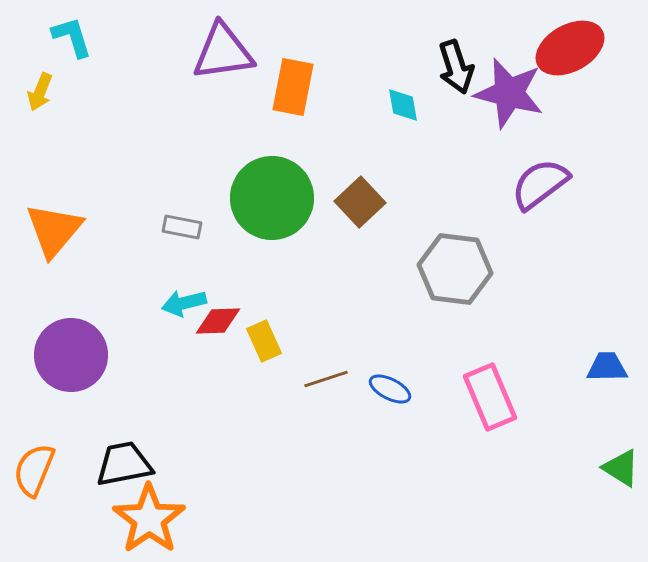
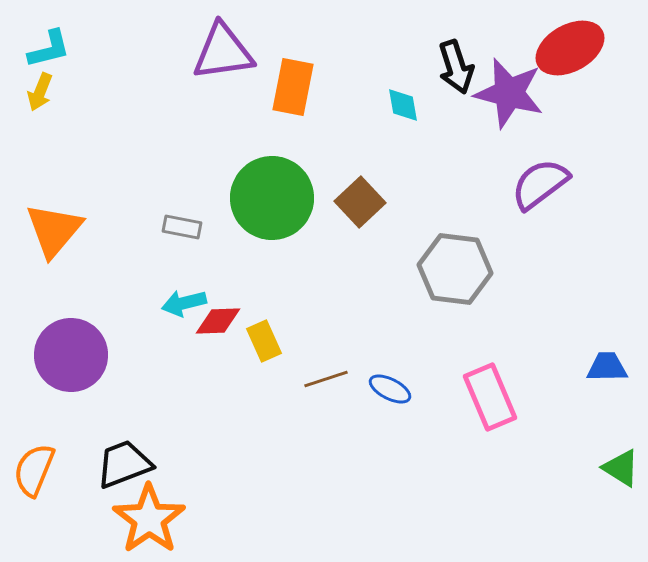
cyan L-shape: moved 23 px left, 12 px down; rotated 93 degrees clockwise
black trapezoid: rotated 10 degrees counterclockwise
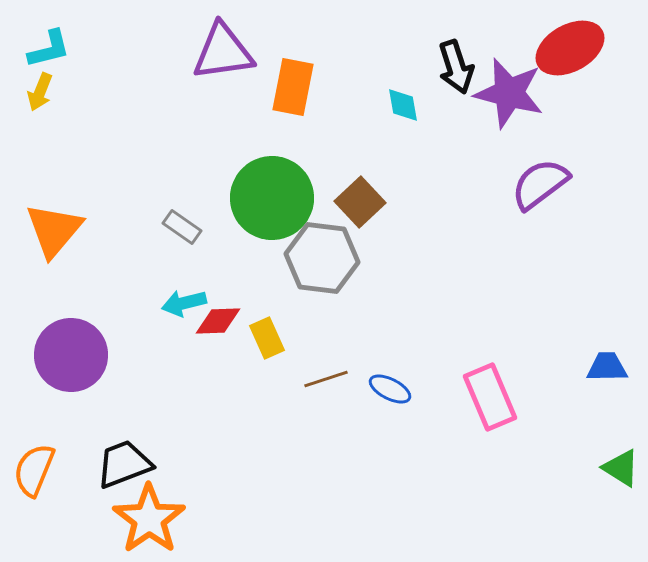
gray rectangle: rotated 24 degrees clockwise
gray hexagon: moved 133 px left, 11 px up
yellow rectangle: moved 3 px right, 3 px up
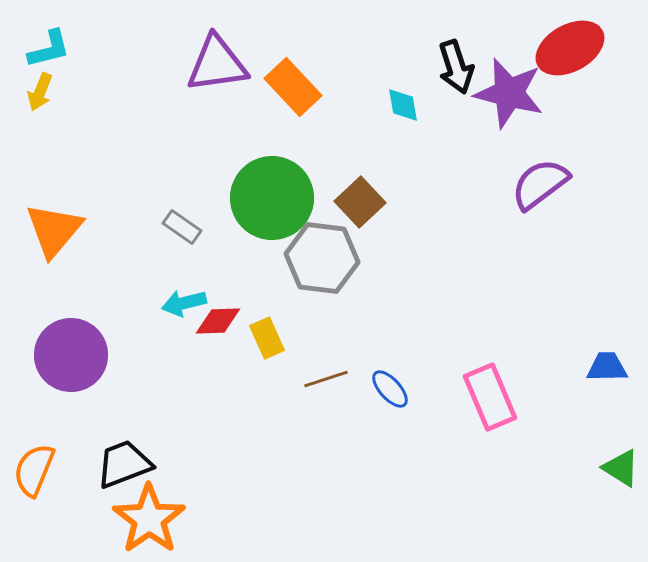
purple triangle: moved 6 px left, 12 px down
orange rectangle: rotated 54 degrees counterclockwise
blue ellipse: rotated 21 degrees clockwise
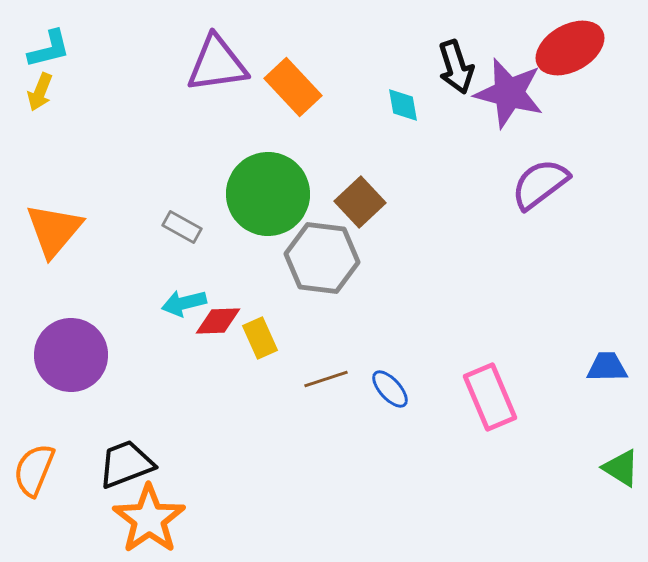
green circle: moved 4 px left, 4 px up
gray rectangle: rotated 6 degrees counterclockwise
yellow rectangle: moved 7 px left
black trapezoid: moved 2 px right
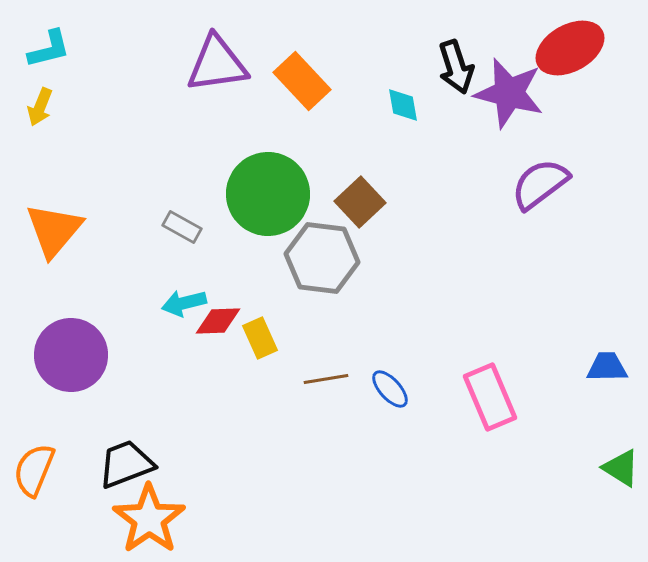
orange rectangle: moved 9 px right, 6 px up
yellow arrow: moved 15 px down
brown line: rotated 9 degrees clockwise
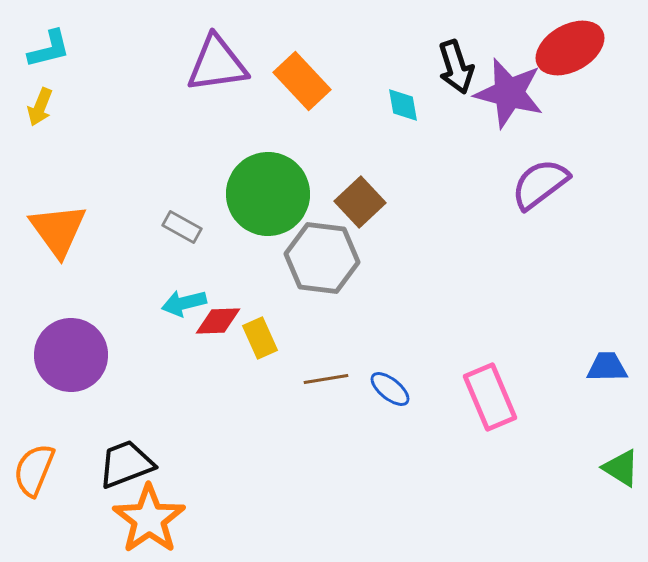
orange triangle: moved 4 px right; rotated 16 degrees counterclockwise
blue ellipse: rotated 9 degrees counterclockwise
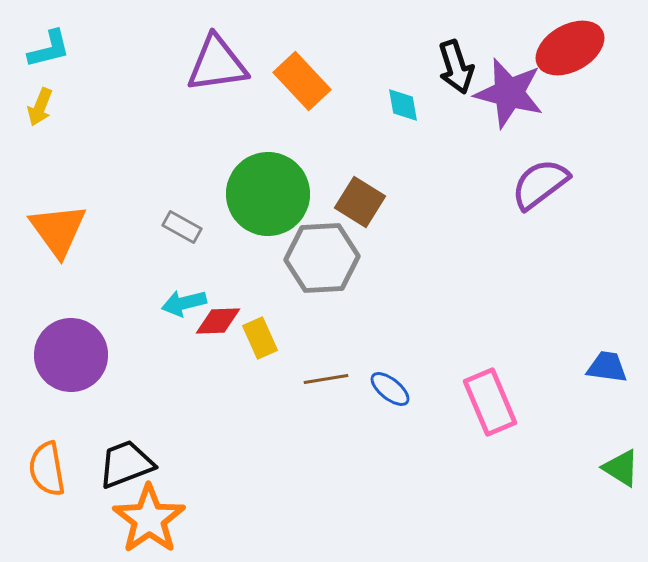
brown square: rotated 15 degrees counterclockwise
gray hexagon: rotated 10 degrees counterclockwise
blue trapezoid: rotated 9 degrees clockwise
pink rectangle: moved 5 px down
orange semicircle: moved 13 px right, 1 px up; rotated 32 degrees counterclockwise
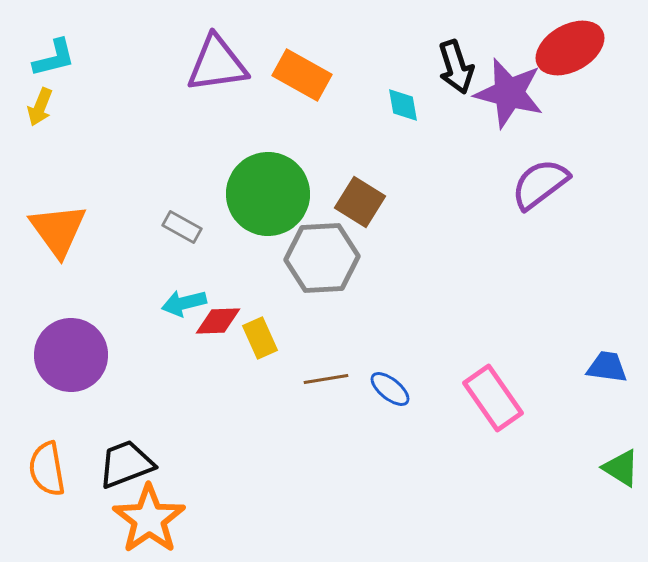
cyan L-shape: moved 5 px right, 9 px down
orange rectangle: moved 6 px up; rotated 18 degrees counterclockwise
pink rectangle: moved 3 px right, 4 px up; rotated 12 degrees counterclockwise
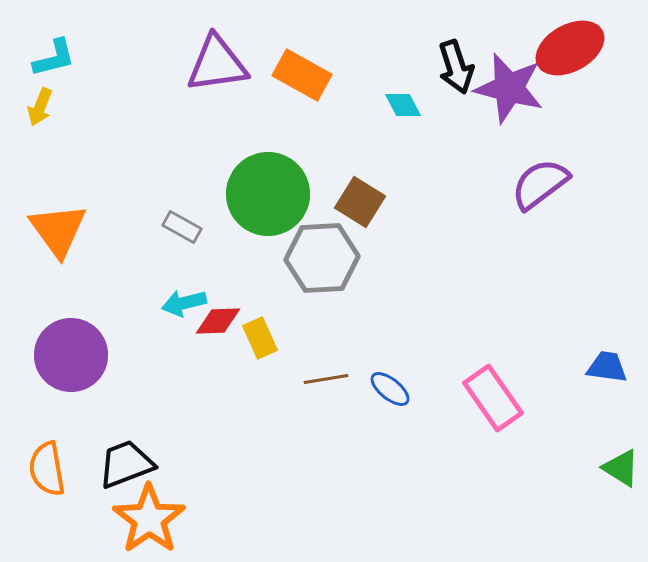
purple star: moved 5 px up
cyan diamond: rotated 18 degrees counterclockwise
